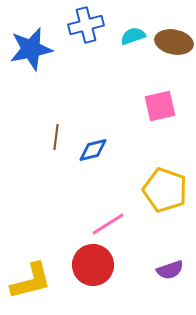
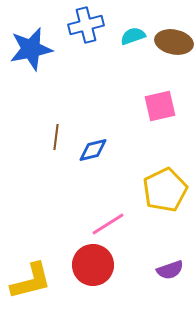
yellow pentagon: rotated 27 degrees clockwise
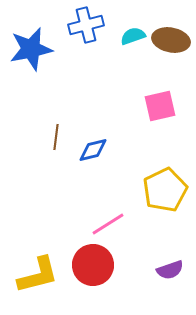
brown ellipse: moved 3 px left, 2 px up
yellow L-shape: moved 7 px right, 6 px up
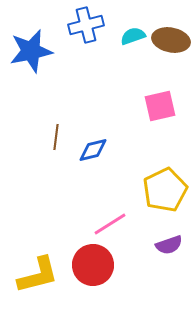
blue star: moved 2 px down
pink line: moved 2 px right
purple semicircle: moved 1 px left, 25 px up
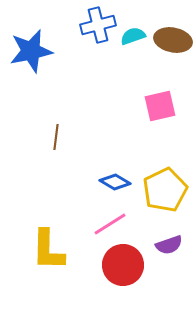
blue cross: moved 12 px right
brown ellipse: moved 2 px right
blue diamond: moved 22 px right, 32 px down; rotated 44 degrees clockwise
red circle: moved 30 px right
yellow L-shape: moved 10 px right, 25 px up; rotated 105 degrees clockwise
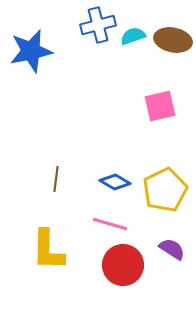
brown line: moved 42 px down
pink line: rotated 48 degrees clockwise
purple semicircle: moved 3 px right, 4 px down; rotated 128 degrees counterclockwise
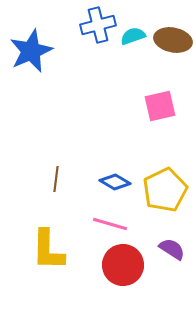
blue star: rotated 12 degrees counterclockwise
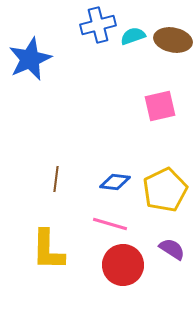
blue star: moved 1 px left, 8 px down
blue diamond: rotated 24 degrees counterclockwise
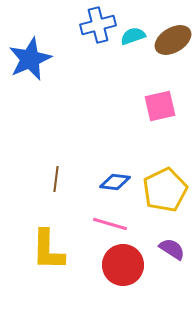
brown ellipse: rotated 42 degrees counterclockwise
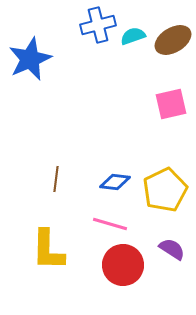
pink square: moved 11 px right, 2 px up
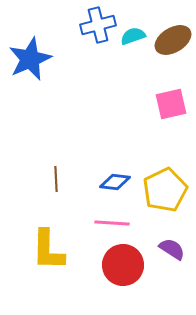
brown line: rotated 10 degrees counterclockwise
pink line: moved 2 px right, 1 px up; rotated 12 degrees counterclockwise
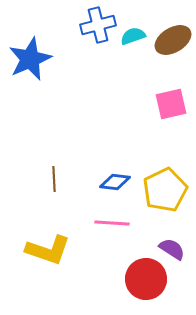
brown line: moved 2 px left
yellow L-shape: rotated 72 degrees counterclockwise
red circle: moved 23 px right, 14 px down
